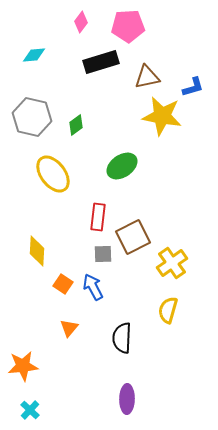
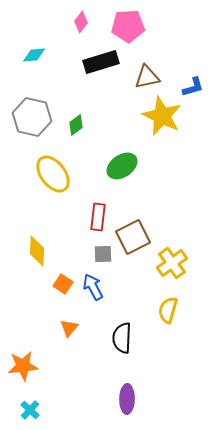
yellow star: rotated 15 degrees clockwise
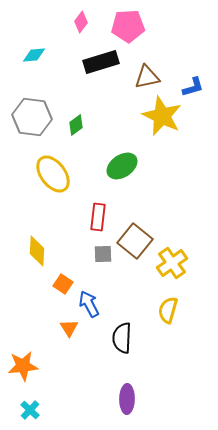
gray hexagon: rotated 6 degrees counterclockwise
brown square: moved 2 px right, 4 px down; rotated 24 degrees counterclockwise
blue arrow: moved 4 px left, 17 px down
orange triangle: rotated 12 degrees counterclockwise
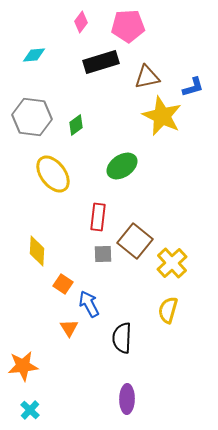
yellow cross: rotated 8 degrees counterclockwise
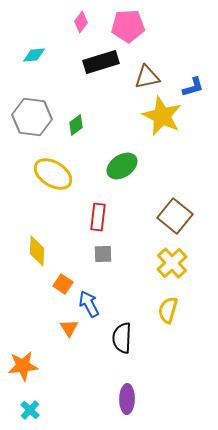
yellow ellipse: rotated 21 degrees counterclockwise
brown square: moved 40 px right, 25 px up
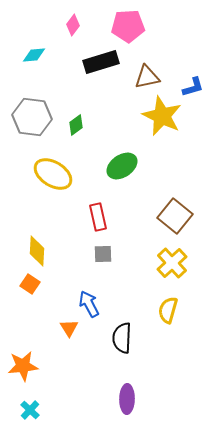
pink diamond: moved 8 px left, 3 px down
red rectangle: rotated 20 degrees counterclockwise
orange square: moved 33 px left
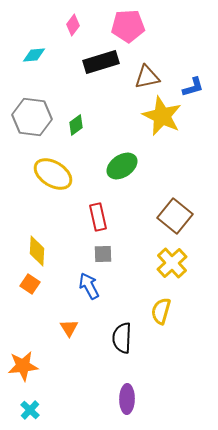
blue arrow: moved 18 px up
yellow semicircle: moved 7 px left, 1 px down
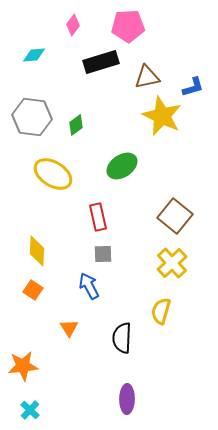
orange square: moved 3 px right, 6 px down
